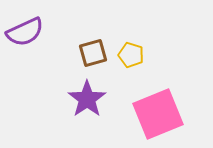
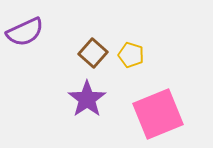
brown square: rotated 32 degrees counterclockwise
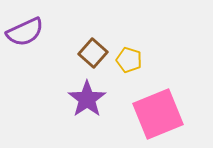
yellow pentagon: moved 2 px left, 5 px down
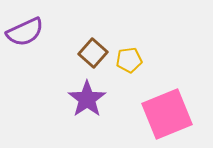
yellow pentagon: rotated 25 degrees counterclockwise
pink square: moved 9 px right
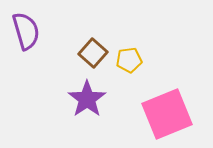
purple semicircle: moved 1 px right, 1 px up; rotated 81 degrees counterclockwise
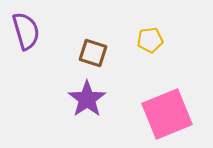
brown square: rotated 24 degrees counterclockwise
yellow pentagon: moved 21 px right, 20 px up
